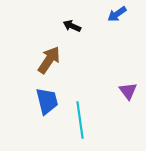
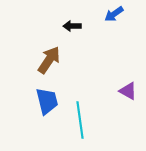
blue arrow: moved 3 px left
black arrow: rotated 24 degrees counterclockwise
purple triangle: rotated 24 degrees counterclockwise
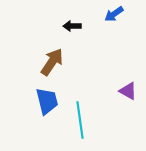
brown arrow: moved 3 px right, 2 px down
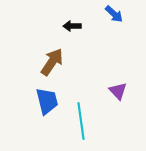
blue arrow: rotated 102 degrees counterclockwise
purple triangle: moved 10 px left; rotated 18 degrees clockwise
cyan line: moved 1 px right, 1 px down
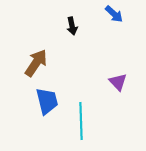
black arrow: rotated 102 degrees counterclockwise
brown arrow: moved 16 px left, 1 px down
purple triangle: moved 9 px up
cyan line: rotated 6 degrees clockwise
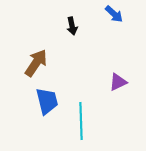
purple triangle: rotated 48 degrees clockwise
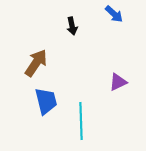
blue trapezoid: moved 1 px left
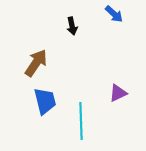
purple triangle: moved 11 px down
blue trapezoid: moved 1 px left
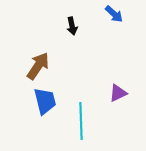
brown arrow: moved 2 px right, 3 px down
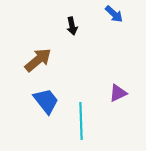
brown arrow: moved 6 px up; rotated 16 degrees clockwise
blue trapezoid: moved 1 px right; rotated 24 degrees counterclockwise
